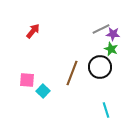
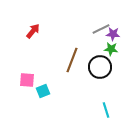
green star: rotated 16 degrees counterclockwise
brown line: moved 13 px up
cyan square: rotated 24 degrees clockwise
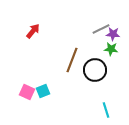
black circle: moved 5 px left, 3 px down
pink square: moved 12 px down; rotated 21 degrees clockwise
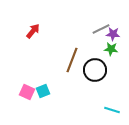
cyan line: moved 6 px right; rotated 56 degrees counterclockwise
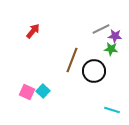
purple star: moved 2 px right, 2 px down
black circle: moved 1 px left, 1 px down
cyan square: rotated 24 degrees counterclockwise
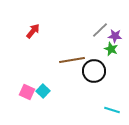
gray line: moved 1 px left, 1 px down; rotated 18 degrees counterclockwise
green star: rotated 16 degrees clockwise
brown line: rotated 60 degrees clockwise
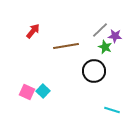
green star: moved 6 px left, 2 px up
brown line: moved 6 px left, 14 px up
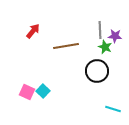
gray line: rotated 48 degrees counterclockwise
black circle: moved 3 px right
cyan line: moved 1 px right, 1 px up
